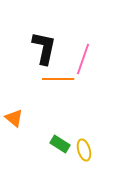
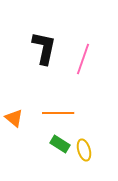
orange line: moved 34 px down
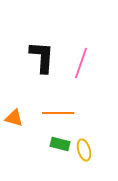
black L-shape: moved 2 px left, 9 px down; rotated 8 degrees counterclockwise
pink line: moved 2 px left, 4 px down
orange triangle: rotated 24 degrees counterclockwise
green rectangle: rotated 18 degrees counterclockwise
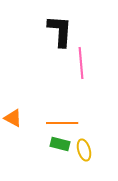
black L-shape: moved 18 px right, 26 px up
pink line: rotated 24 degrees counterclockwise
orange line: moved 4 px right, 10 px down
orange triangle: moved 1 px left; rotated 12 degrees clockwise
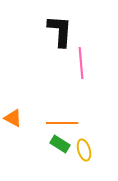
green rectangle: rotated 18 degrees clockwise
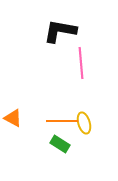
black L-shape: rotated 84 degrees counterclockwise
orange line: moved 2 px up
yellow ellipse: moved 27 px up
